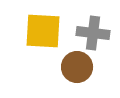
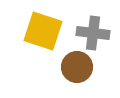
yellow square: rotated 15 degrees clockwise
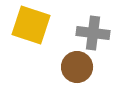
yellow square: moved 12 px left, 6 px up
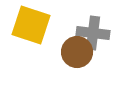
brown circle: moved 15 px up
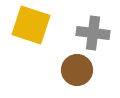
brown circle: moved 18 px down
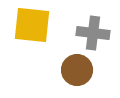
yellow square: moved 1 px right; rotated 12 degrees counterclockwise
